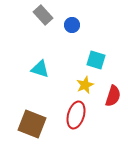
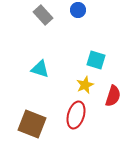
blue circle: moved 6 px right, 15 px up
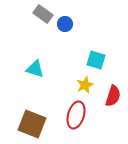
blue circle: moved 13 px left, 14 px down
gray rectangle: moved 1 px up; rotated 12 degrees counterclockwise
cyan triangle: moved 5 px left
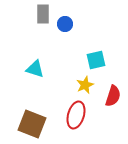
gray rectangle: rotated 54 degrees clockwise
cyan square: rotated 30 degrees counterclockwise
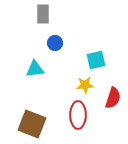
blue circle: moved 10 px left, 19 px down
cyan triangle: rotated 24 degrees counterclockwise
yellow star: rotated 18 degrees clockwise
red semicircle: moved 2 px down
red ellipse: moved 2 px right; rotated 16 degrees counterclockwise
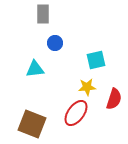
yellow star: moved 2 px right, 2 px down
red semicircle: moved 1 px right, 1 px down
red ellipse: moved 2 px left, 2 px up; rotated 36 degrees clockwise
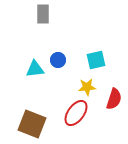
blue circle: moved 3 px right, 17 px down
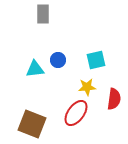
red semicircle: rotated 10 degrees counterclockwise
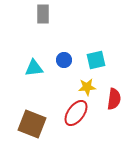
blue circle: moved 6 px right
cyan triangle: moved 1 px left, 1 px up
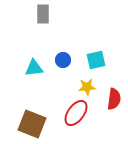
blue circle: moved 1 px left
